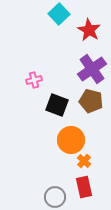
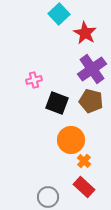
red star: moved 4 px left, 3 px down
black square: moved 2 px up
red rectangle: rotated 35 degrees counterclockwise
gray circle: moved 7 px left
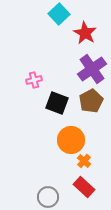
brown pentagon: rotated 30 degrees clockwise
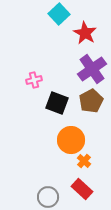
red rectangle: moved 2 px left, 2 px down
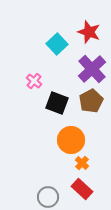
cyan square: moved 2 px left, 30 px down
red star: moved 4 px right, 1 px up; rotated 10 degrees counterclockwise
purple cross: rotated 8 degrees counterclockwise
pink cross: moved 1 px down; rotated 35 degrees counterclockwise
orange cross: moved 2 px left, 2 px down
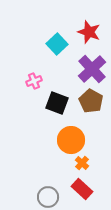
pink cross: rotated 28 degrees clockwise
brown pentagon: rotated 15 degrees counterclockwise
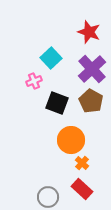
cyan square: moved 6 px left, 14 px down
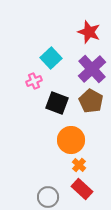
orange cross: moved 3 px left, 2 px down
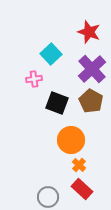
cyan square: moved 4 px up
pink cross: moved 2 px up; rotated 14 degrees clockwise
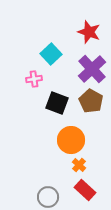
red rectangle: moved 3 px right, 1 px down
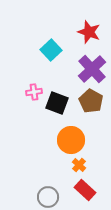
cyan square: moved 4 px up
pink cross: moved 13 px down
